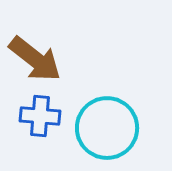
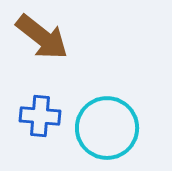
brown arrow: moved 7 px right, 22 px up
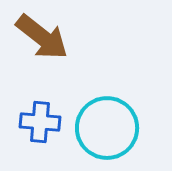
blue cross: moved 6 px down
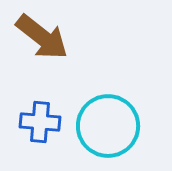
cyan circle: moved 1 px right, 2 px up
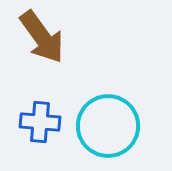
brown arrow: rotated 16 degrees clockwise
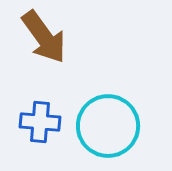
brown arrow: moved 2 px right
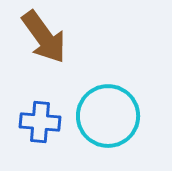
cyan circle: moved 10 px up
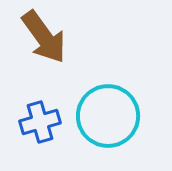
blue cross: rotated 21 degrees counterclockwise
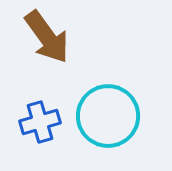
brown arrow: moved 3 px right
